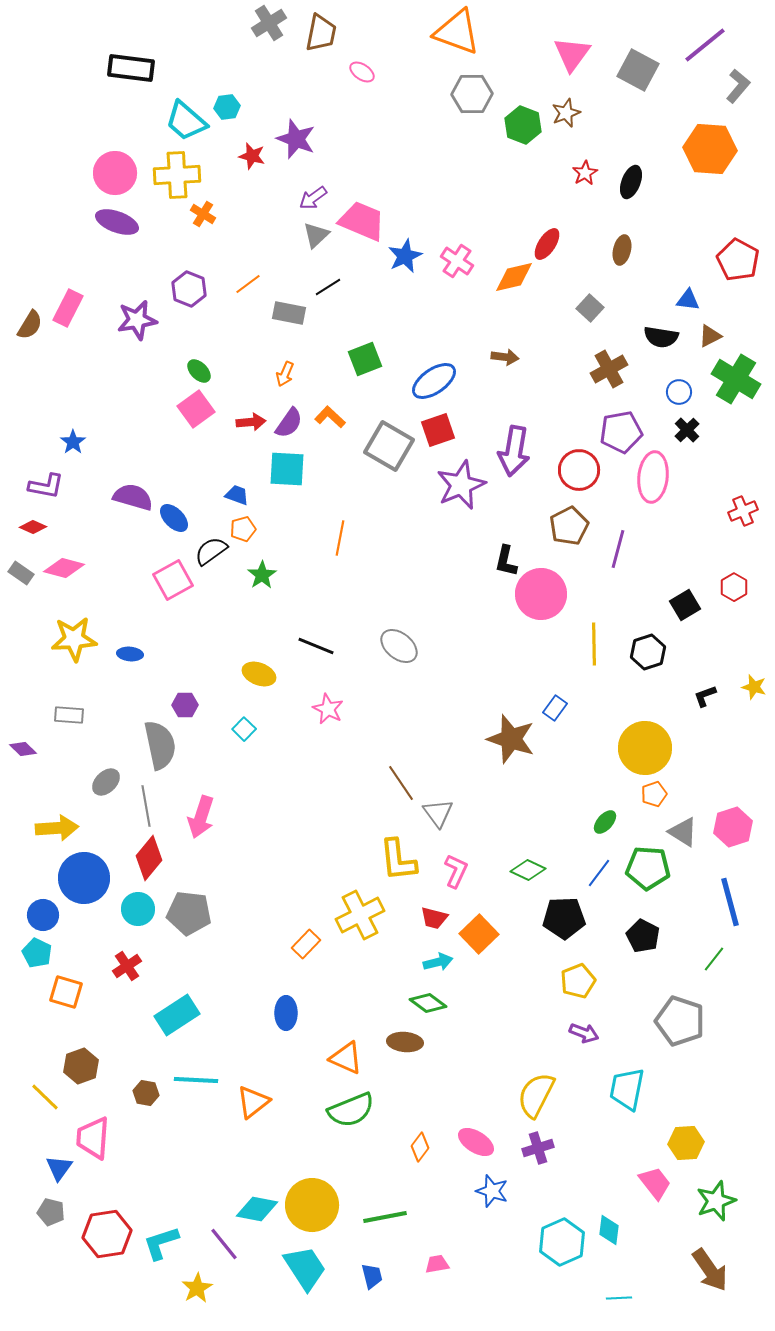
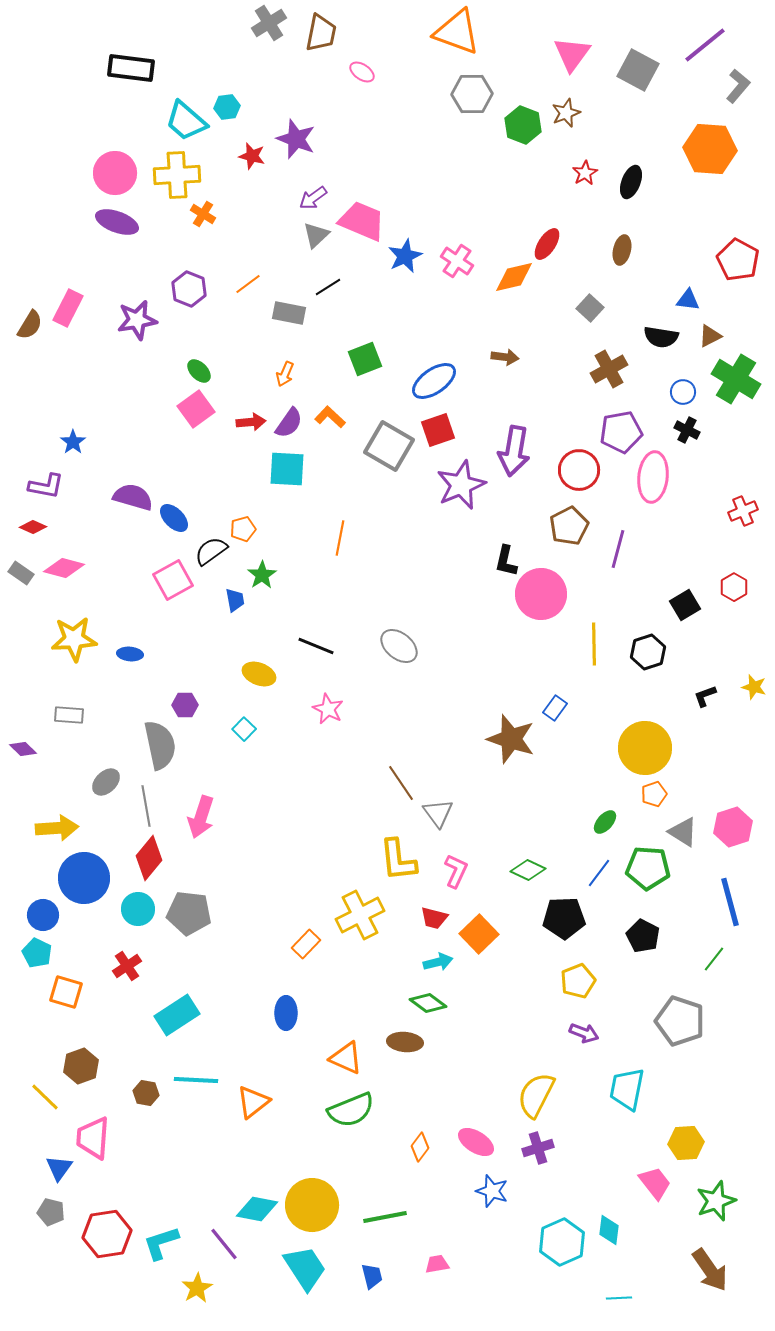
blue circle at (679, 392): moved 4 px right
black cross at (687, 430): rotated 20 degrees counterclockwise
blue trapezoid at (237, 495): moved 2 px left, 105 px down; rotated 60 degrees clockwise
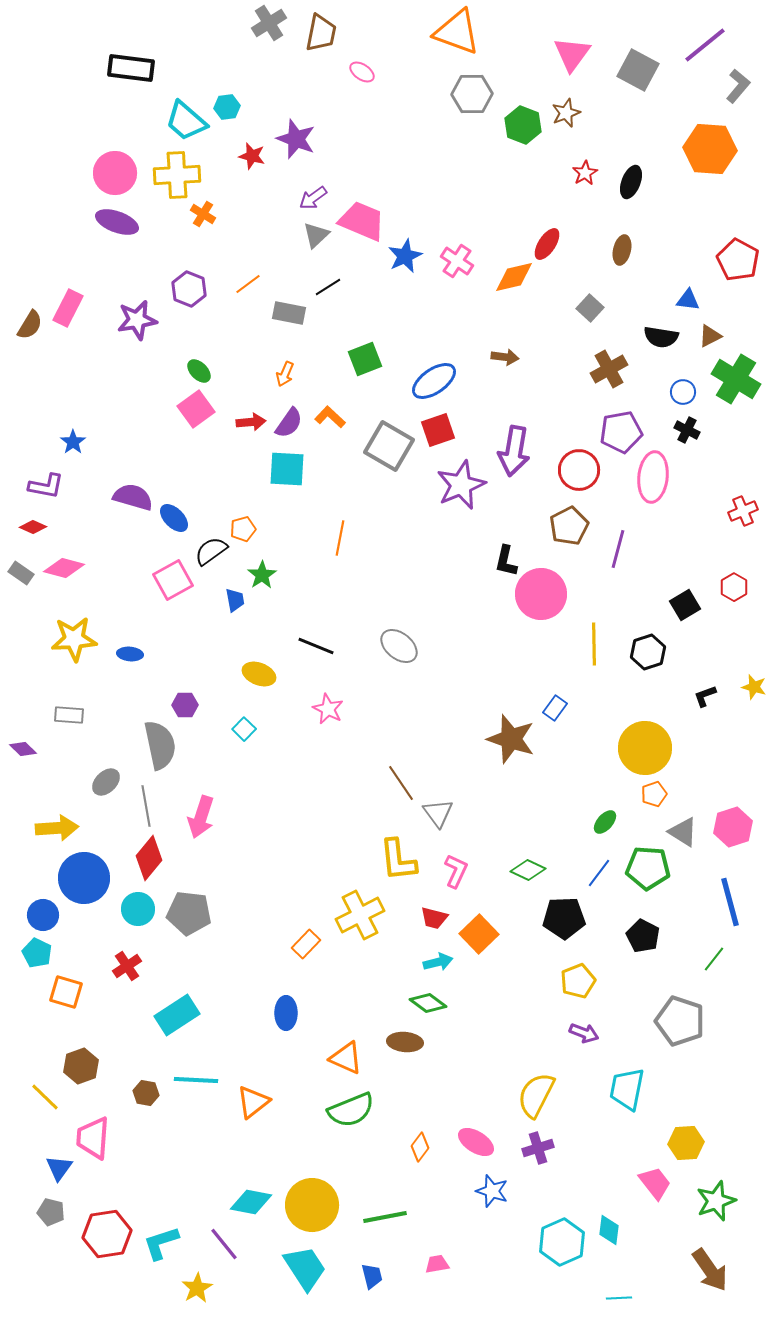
cyan diamond at (257, 1209): moved 6 px left, 7 px up
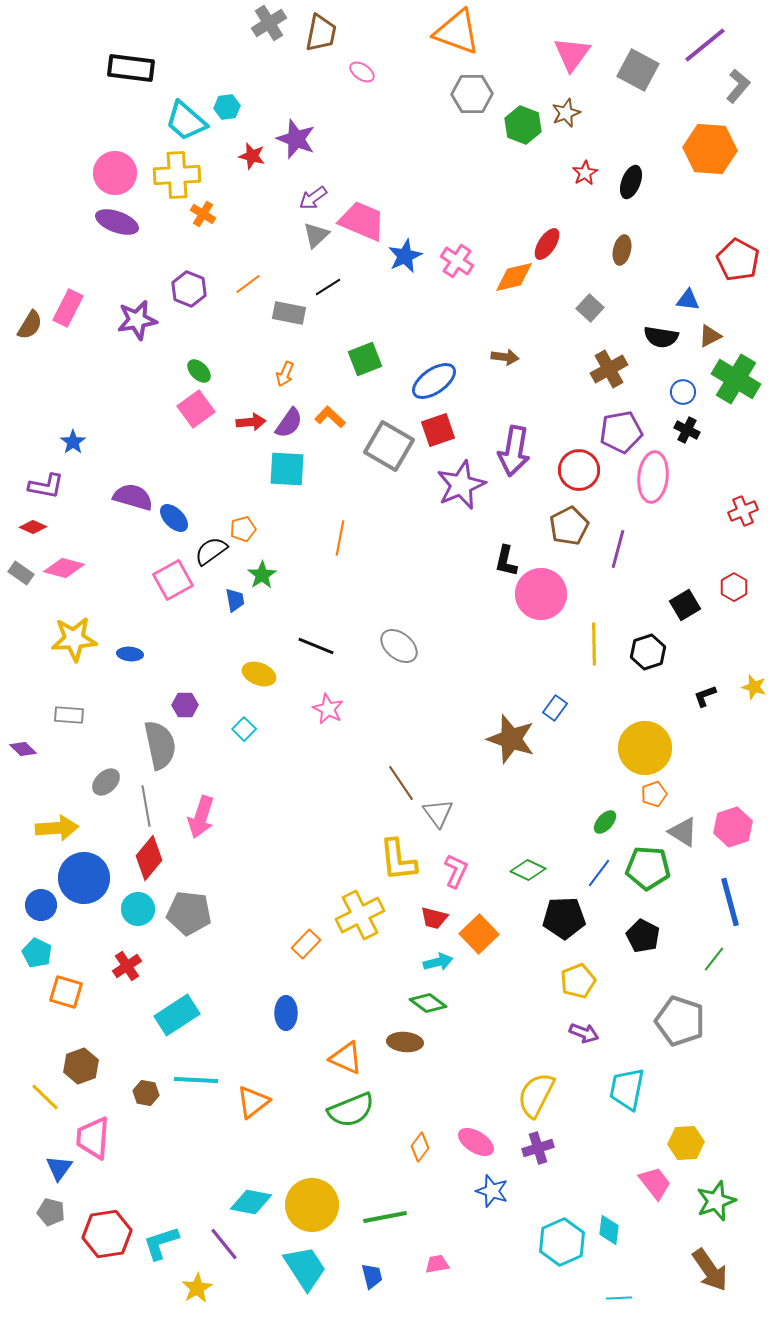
blue circle at (43, 915): moved 2 px left, 10 px up
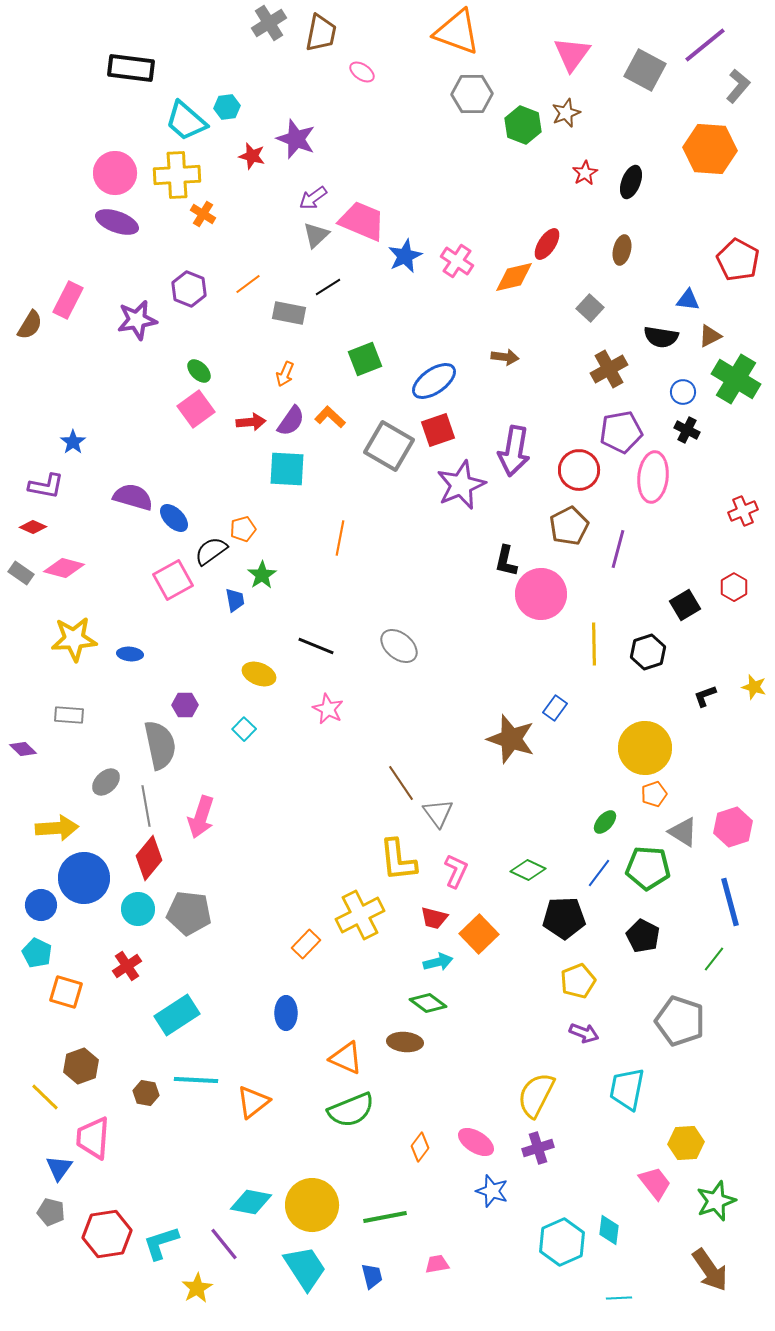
gray square at (638, 70): moved 7 px right
pink rectangle at (68, 308): moved 8 px up
purple semicircle at (289, 423): moved 2 px right, 2 px up
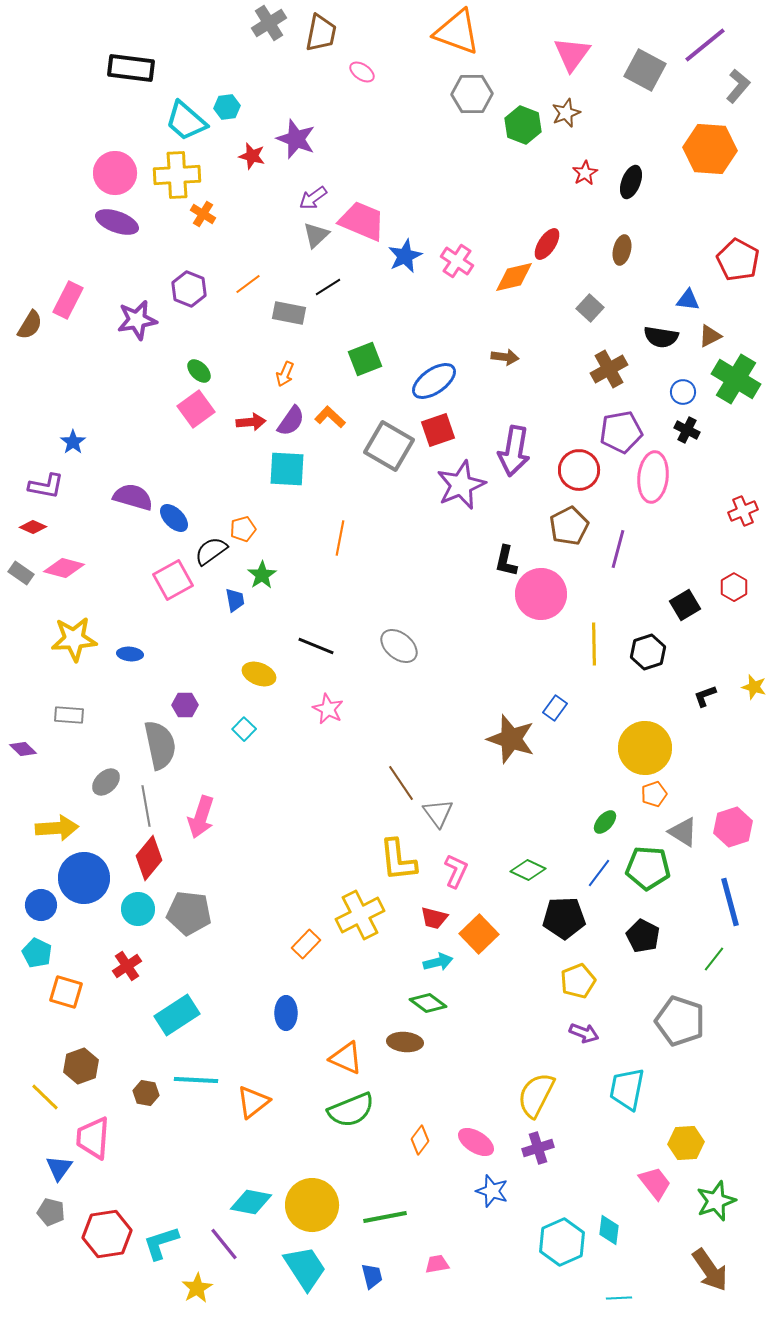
orange diamond at (420, 1147): moved 7 px up
